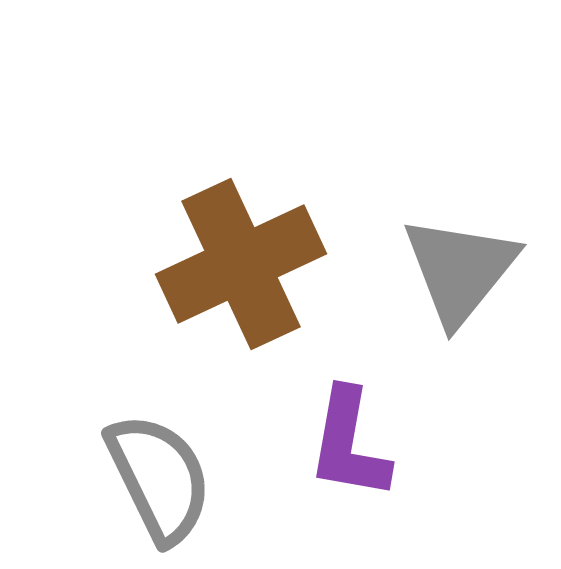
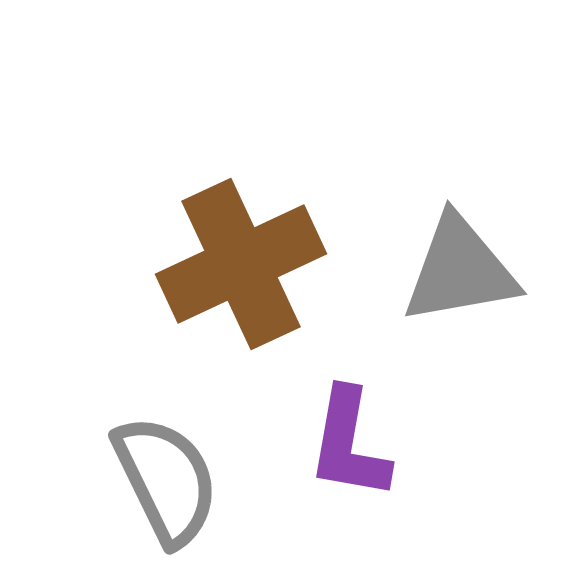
gray triangle: rotated 41 degrees clockwise
gray semicircle: moved 7 px right, 2 px down
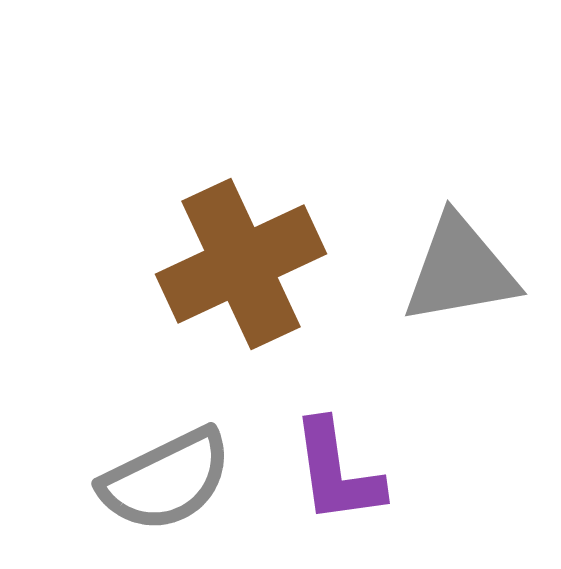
purple L-shape: moved 12 px left, 28 px down; rotated 18 degrees counterclockwise
gray semicircle: rotated 90 degrees clockwise
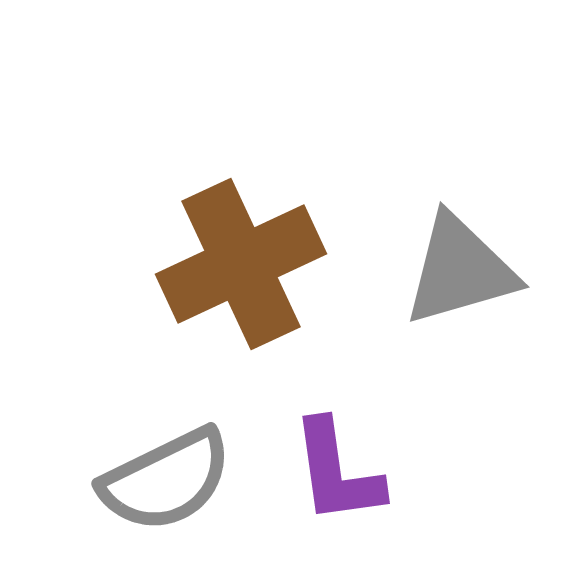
gray triangle: rotated 6 degrees counterclockwise
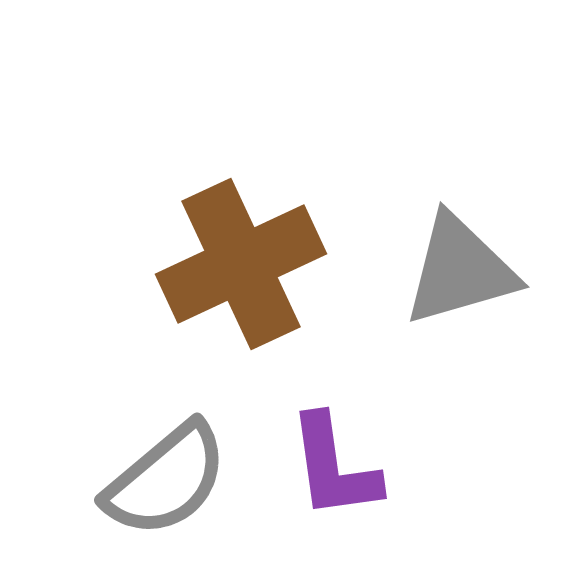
purple L-shape: moved 3 px left, 5 px up
gray semicircle: rotated 14 degrees counterclockwise
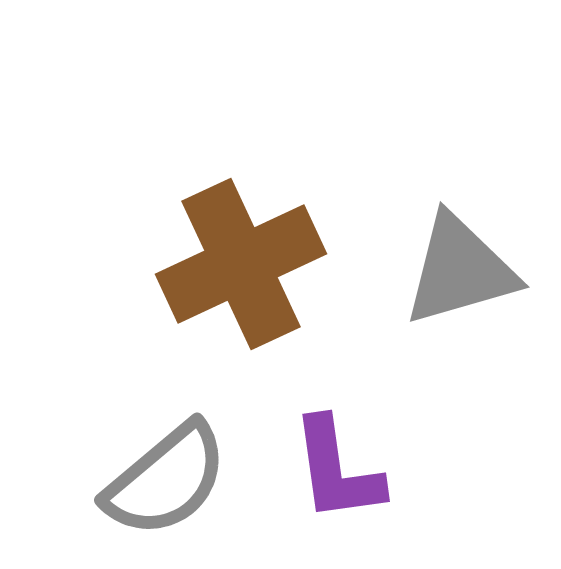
purple L-shape: moved 3 px right, 3 px down
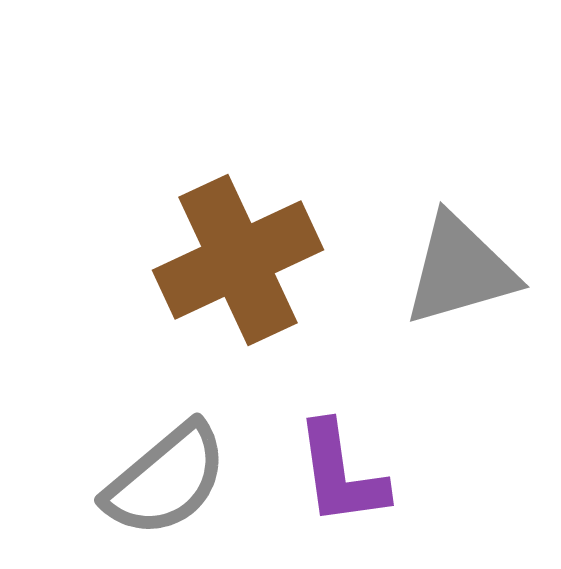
brown cross: moved 3 px left, 4 px up
purple L-shape: moved 4 px right, 4 px down
